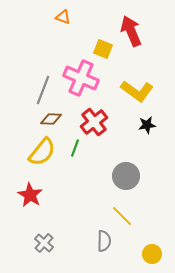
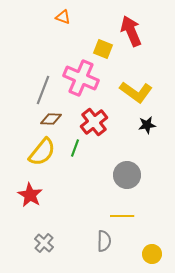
yellow L-shape: moved 1 px left, 1 px down
gray circle: moved 1 px right, 1 px up
yellow line: rotated 45 degrees counterclockwise
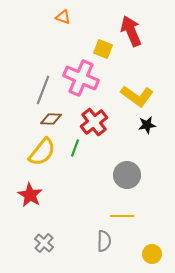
yellow L-shape: moved 1 px right, 4 px down
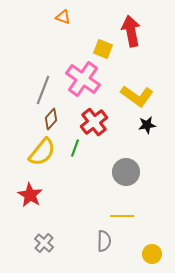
red arrow: rotated 12 degrees clockwise
pink cross: moved 2 px right, 1 px down; rotated 12 degrees clockwise
brown diamond: rotated 50 degrees counterclockwise
gray circle: moved 1 px left, 3 px up
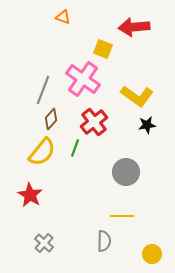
red arrow: moved 3 px right, 4 px up; rotated 84 degrees counterclockwise
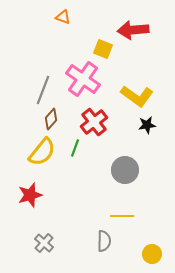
red arrow: moved 1 px left, 3 px down
gray circle: moved 1 px left, 2 px up
red star: rotated 25 degrees clockwise
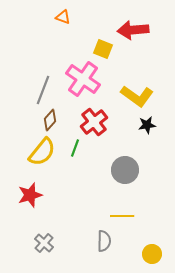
brown diamond: moved 1 px left, 1 px down
